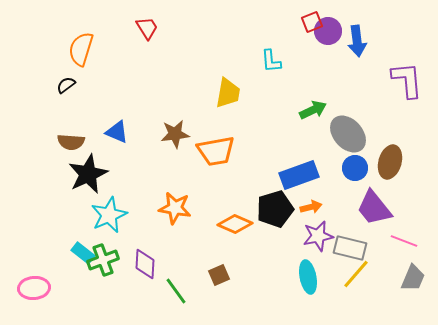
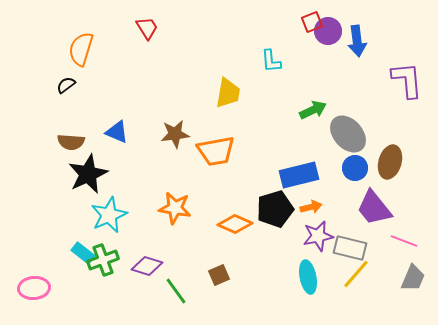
blue rectangle: rotated 6 degrees clockwise
purple diamond: moved 2 px right, 2 px down; rotated 76 degrees counterclockwise
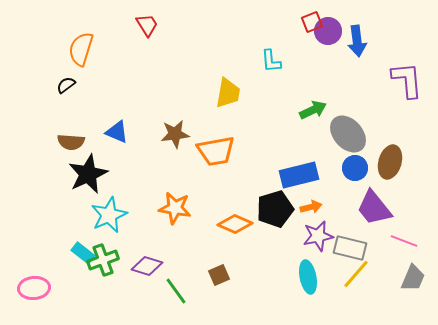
red trapezoid: moved 3 px up
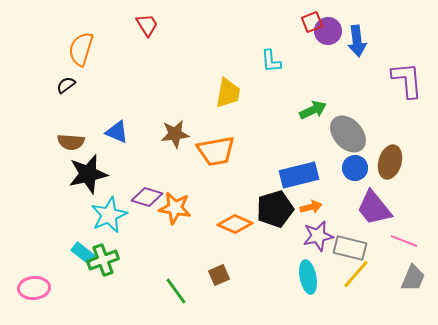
black star: rotated 12 degrees clockwise
purple diamond: moved 69 px up
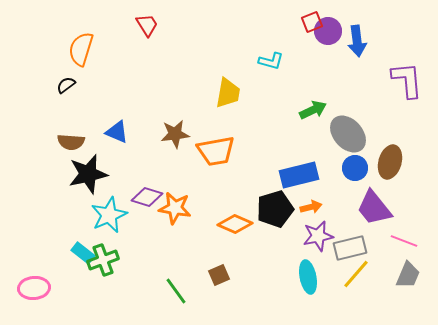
cyan L-shape: rotated 70 degrees counterclockwise
gray rectangle: rotated 28 degrees counterclockwise
gray trapezoid: moved 5 px left, 3 px up
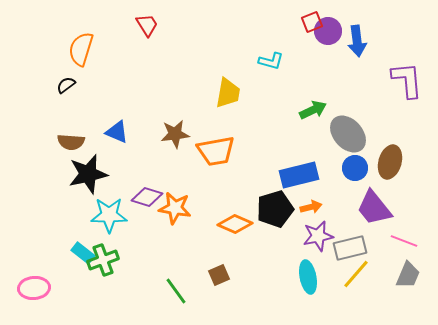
cyan star: rotated 24 degrees clockwise
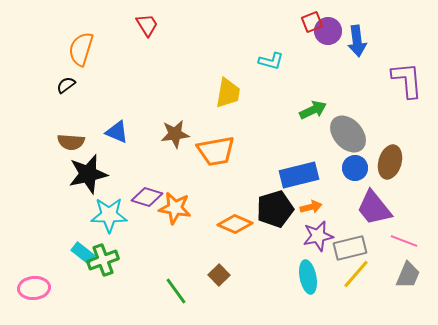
brown square: rotated 20 degrees counterclockwise
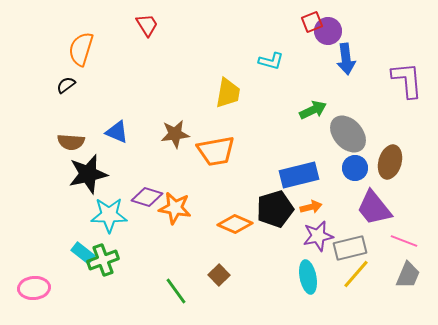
blue arrow: moved 11 px left, 18 px down
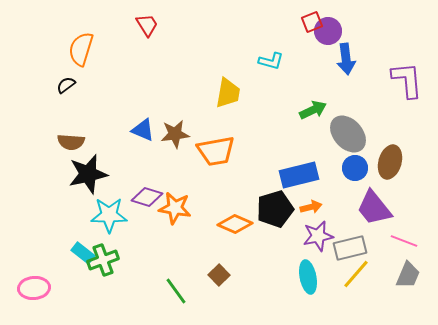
blue triangle: moved 26 px right, 2 px up
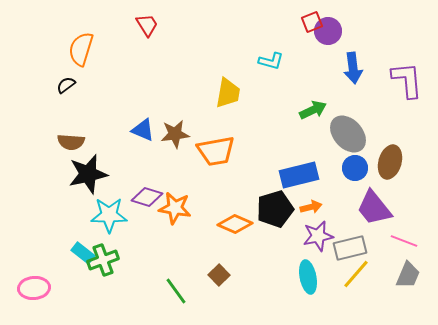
blue arrow: moved 7 px right, 9 px down
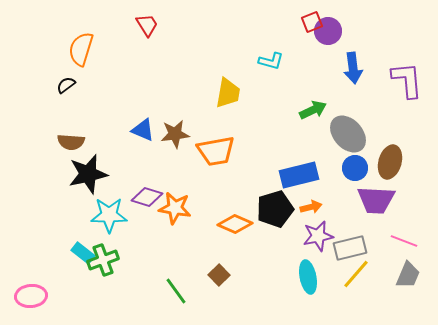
purple trapezoid: moved 2 px right, 8 px up; rotated 48 degrees counterclockwise
pink ellipse: moved 3 px left, 8 px down
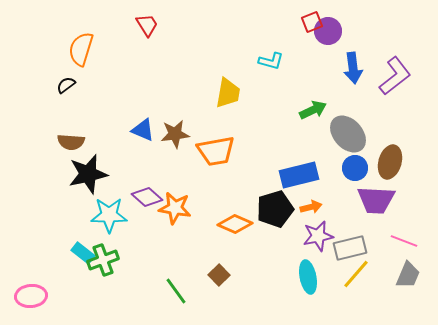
purple L-shape: moved 12 px left, 4 px up; rotated 57 degrees clockwise
purple diamond: rotated 24 degrees clockwise
